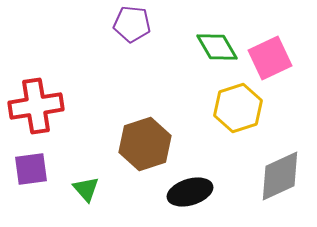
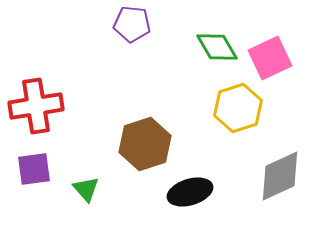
purple square: moved 3 px right
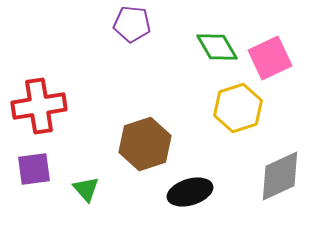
red cross: moved 3 px right
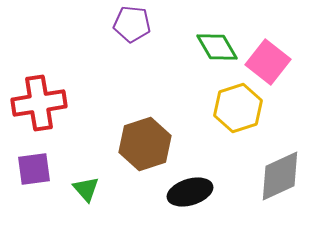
pink square: moved 2 px left, 4 px down; rotated 27 degrees counterclockwise
red cross: moved 3 px up
